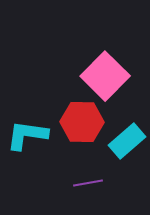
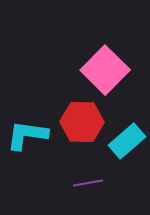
pink square: moved 6 px up
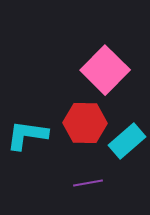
red hexagon: moved 3 px right, 1 px down
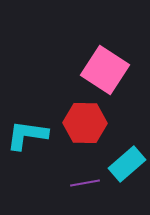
pink square: rotated 12 degrees counterclockwise
cyan rectangle: moved 23 px down
purple line: moved 3 px left
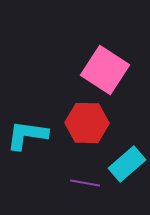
red hexagon: moved 2 px right
purple line: rotated 20 degrees clockwise
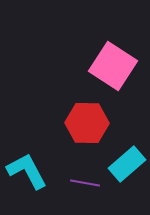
pink square: moved 8 px right, 4 px up
cyan L-shape: moved 36 px down; rotated 54 degrees clockwise
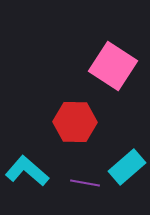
red hexagon: moved 12 px left, 1 px up
cyan rectangle: moved 3 px down
cyan L-shape: rotated 21 degrees counterclockwise
